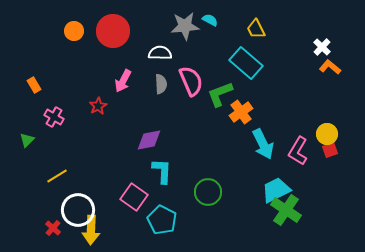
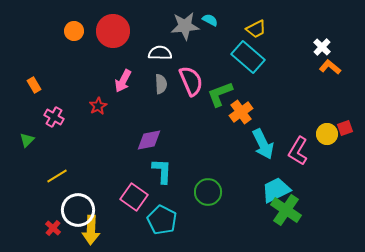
yellow trapezoid: rotated 90 degrees counterclockwise
cyan rectangle: moved 2 px right, 6 px up
red square: moved 15 px right, 22 px up
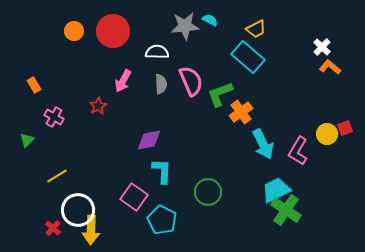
white semicircle: moved 3 px left, 1 px up
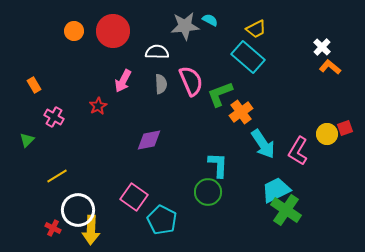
cyan arrow: rotated 8 degrees counterclockwise
cyan L-shape: moved 56 px right, 6 px up
red cross: rotated 14 degrees counterclockwise
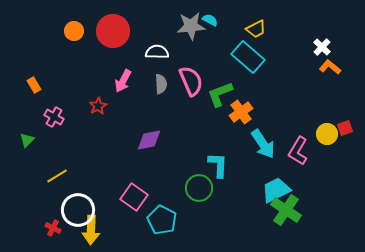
gray star: moved 6 px right
green circle: moved 9 px left, 4 px up
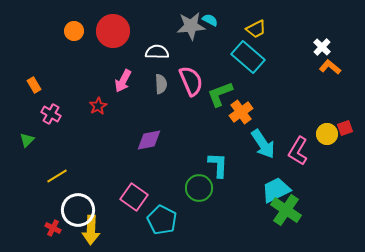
pink cross: moved 3 px left, 3 px up
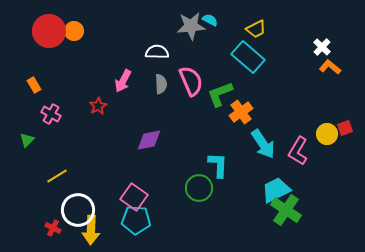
red circle: moved 64 px left
cyan pentagon: moved 26 px left; rotated 24 degrees counterclockwise
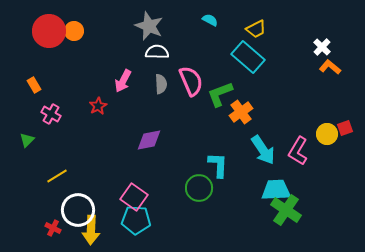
gray star: moved 42 px left; rotated 28 degrees clockwise
cyan arrow: moved 6 px down
cyan trapezoid: rotated 24 degrees clockwise
